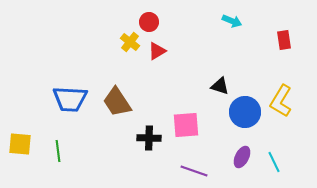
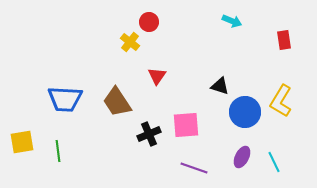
red triangle: moved 25 px down; rotated 24 degrees counterclockwise
blue trapezoid: moved 5 px left
black cross: moved 4 px up; rotated 25 degrees counterclockwise
yellow square: moved 2 px right, 2 px up; rotated 15 degrees counterclockwise
purple line: moved 3 px up
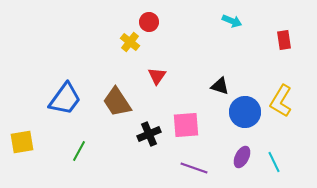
blue trapezoid: rotated 57 degrees counterclockwise
green line: moved 21 px right; rotated 35 degrees clockwise
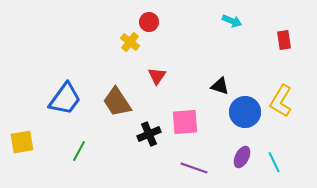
pink square: moved 1 px left, 3 px up
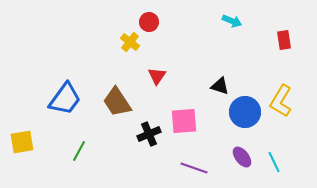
pink square: moved 1 px left, 1 px up
purple ellipse: rotated 65 degrees counterclockwise
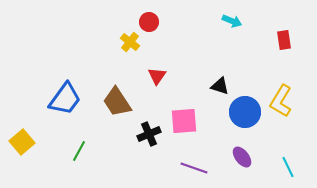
yellow square: rotated 30 degrees counterclockwise
cyan line: moved 14 px right, 5 px down
